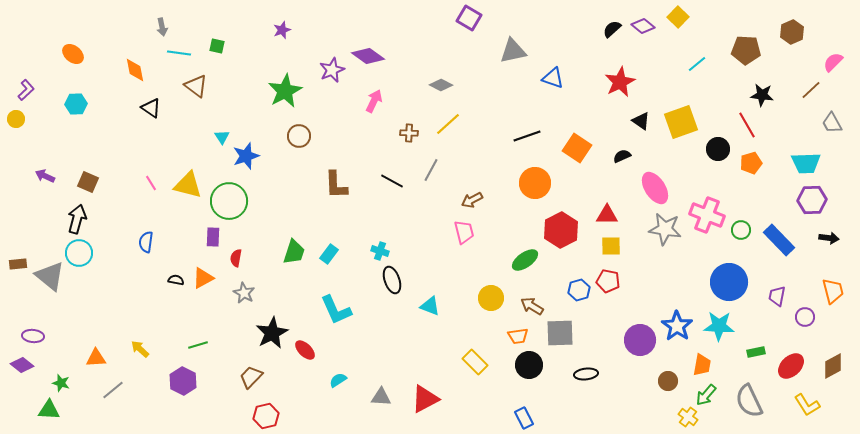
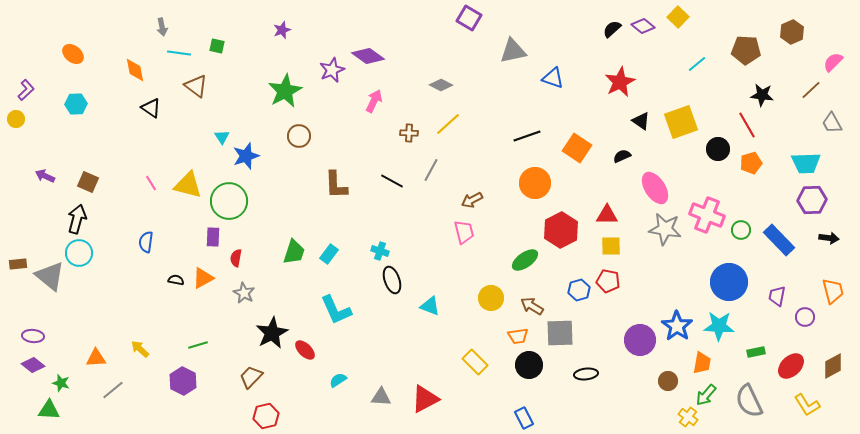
purple diamond at (22, 365): moved 11 px right
orange trapezoid at (702, 365): moved 2 px up
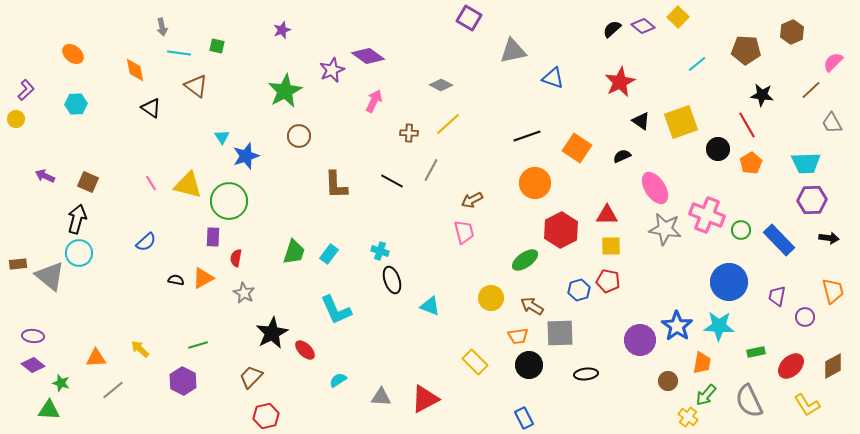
orange pentagon at (751, 163): rotated 15 degrees counterclockwise
blue semicircle at (146, 242): rotated 140 degrees counterclockwise
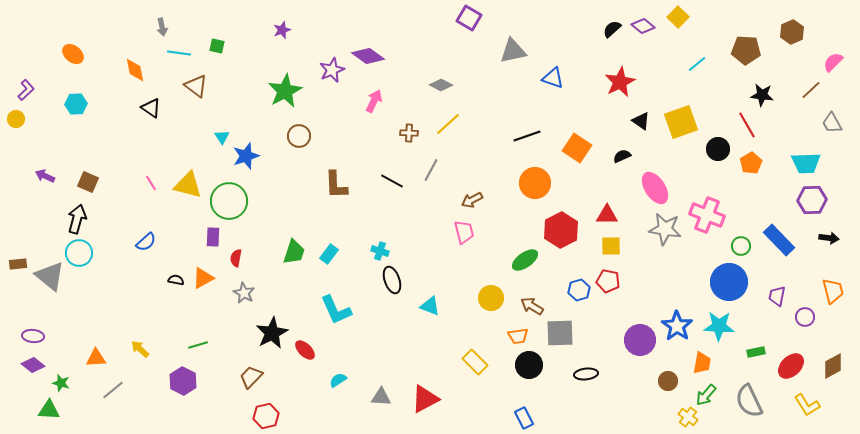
green circle at (741, 230): moved 16 px down
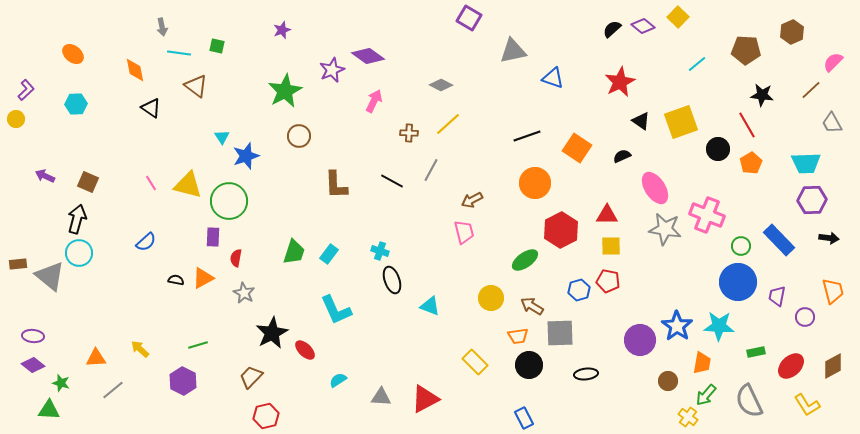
blue circle at (729, 282): moved 9 px right
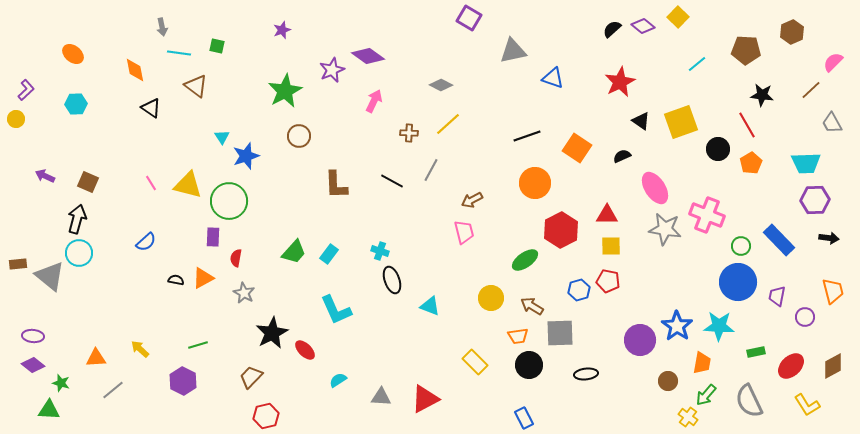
purple hexagon at (812, 200): moved 3 px right
green trapezoid at (294, 252): rotated 24 degrees clockwise
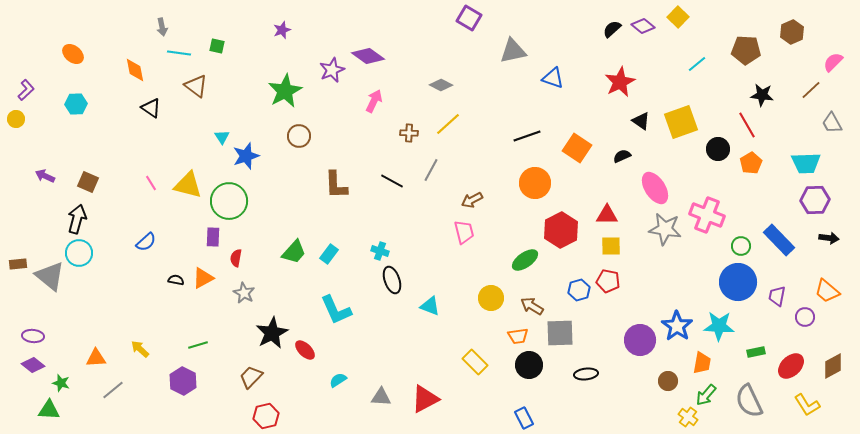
orange trapezoid at (833, 291): moved 6 px left; rotated 144 degrees clockwise
